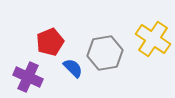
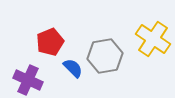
gray hexagon: moved 3 px down
purple cross: moved 3 px down
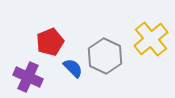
yellow cross: moved 2 px left; rotated 16 degrees clockwise
gray hexagon: rotated 24 degrees counterclockwise
purple cross: moved 3 px up
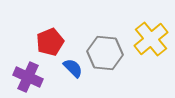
gray hexagon: moved 3 px up; rotated 20 degrees counterclockwise
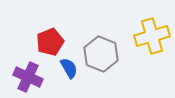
yellow cross: moved 1 px right, 3 px up; rotated 24 degrees clockwise
gray hexagon: moved 4 px left, 1 px down; rotated 16 degrees clockwise
blue semicircle: moved 4 px left; rotated 15 degrees clockwise
